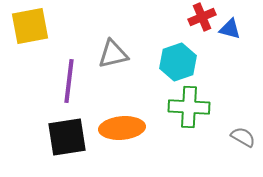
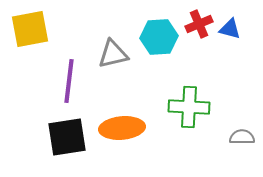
red cross: moved 3 px left, 7 px down
yellow square: moved 3 px down
cyan hexagon: moved 19 px left, 25 px up; rotated 15 degrees clockwise
gray semicircle: moved 1 px left; rotated 30 degrees counterclockwise
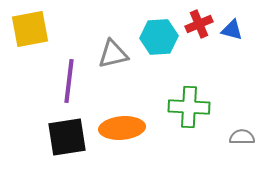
blue triangle: moved 2 px right, 1 px down
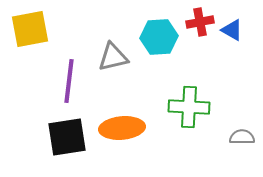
red cross: moved 1 px right, 2 px up; rotated 12 degrees clockwise
blue triangle: rotated 15 degrees clockwise
gray triangle: moved 3 px down
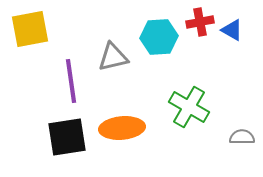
purple line: moved 2 px right; rotated 15 degrees counterclockwise
green cross: rotated 27 degrees clockwise
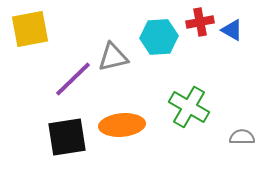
purple line: moved 2 px right, 2 px up; rotated 54 degrees clockwise
orange ellipse: moved 3 px up
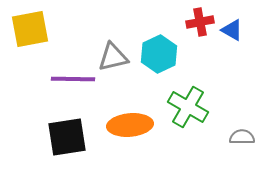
cyan hexagon: moved 17 px down; rotated 21 degrees counterclockwise
purple line: rotated 45 degrees clockwise
green cross: moved 1 px left
orange ellipse: moved 8 px right
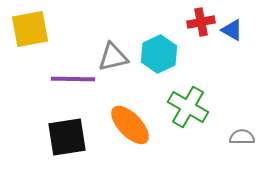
red cross: moved 1 px right
orange ellipse: rotated 51 degrees clockwise
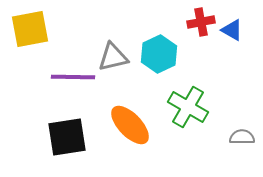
purple line: moved 2 px up
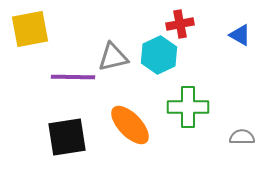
red cross: moved 21 px left, 2 px down
blue triangle: moved 8 px right, 5 px down
cyan hexagon: moved 1 px down
green cross: rotated 30 degrees counterclockwise
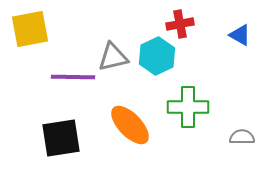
cyan hexagon: moved 2 px left, 1 px down
black square: moved 6 px left, 1 px down
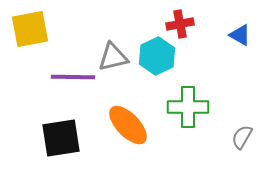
orange ellipse: moved 2 px left
gray semicircle: rotated 60 degrees counterclockwise
